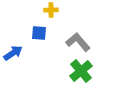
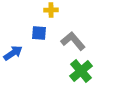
gray L-shape: moved 5 px left, 1 px up
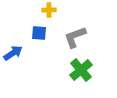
yellow cross: moved 2 px left
gray L-shape: moved 2 px right, 4 px up; rotated 70 degrees counterclockwise
green cross: moved 1 px up
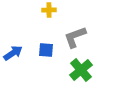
blue square: moved 7 px right, 17 px down
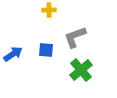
blue arrow: moved 1 px down
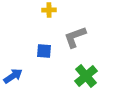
blue square: moved 2 px left, 1 px down
blue arrow: moved 22 px down
green cross: moved 5 px right, 6 px down
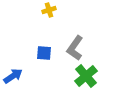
yellow cross: rotated 16 degrees counterclockwise
gray L-shape: moved 11 px down; rotated 35 degrees counterclockwise
blue square: moved 2 px down
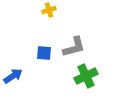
gray L-shape: moved 1 px left, 1 px up; rotated 140 degrees counterclockwise
green cross: rotated 15 degrees clockwise
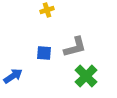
yellow cross: moved 2 px left
gray L-shape: moved 1 px right
green cross: rotated 20 degrees counterclockwise
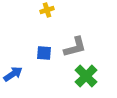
blue arrow: moved 2 px up
